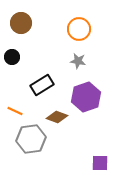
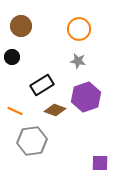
brown circle: moved 3 px down
brown diamond: moved 2 px left, 7 px up
gray hexagon: moved 1 px right, 2 px down
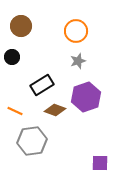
orange circle: moved 3 px left, 2 px down
gray star: rotated 28 degrees counterclockwise
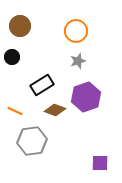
brown circle: moved 1 px left
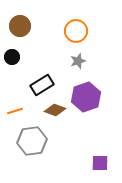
orange line: rotated 42 degrees counterclockwise
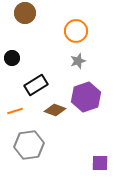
brown circle: moved 5 px right, 13 px up
black circle: moved 1 px down
black rectangle: moved 6 px left
gray hexagon: moved 3 px left, 4 px down
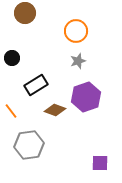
orange line: moved 4 px left; rotated 70 degrees clockwise
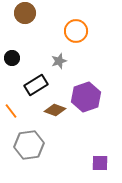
gray star: moved 19 px left
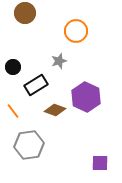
black circle: moved 1 px right, 9 px down
purple hexagon: rotated 16 degrees counterclockwise
orange line: moved 2 px right
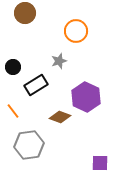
brown diamond: moved 5 px right, 7 px down
